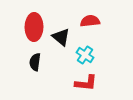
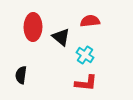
red ellipse: moved 1 px left
black semicircle: moved 14 px left, 13 px down
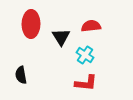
red semicircle: moved 1 px right, 5 px down
red ellipse: moved 2 px left, 3 px up
black triangle: rotated 18 degrees clockwise
black semicircle: rotated 18 degrees counterclockwise
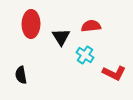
red L-shape: moved 28 px right, 10 px up; rotated 20 degrees clockwise
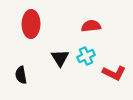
black triangle: moved 1 px left, 21 px down
cyan cross: moved 1 px right, 1 px down; rotated 30 degrees clockwise
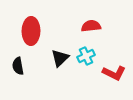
red ellipse: moved 7 px down
black triangle: rotated 18 degrees clockwise
black semicircle: moved 3 px left, 9 px up
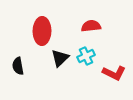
red ellipse: moved 11 px right
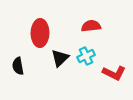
red ellipse: moved 2 px left, 2 px down
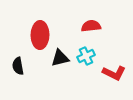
red ellipse: moved 2 px down
black triangle: rotated 30 degrees clockwise
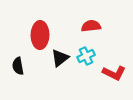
black triangle: rotated 24 degrees counterclockwise
